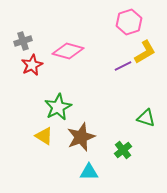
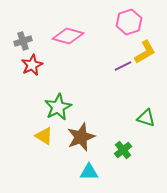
pink diamond: moved 15 px up
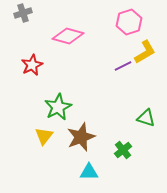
gray cross: moved 28 px up
yellow triangle: rotated 36 degrees clockwise
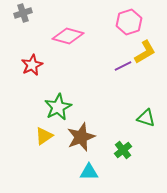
yellow triangle: rotated 18 degrees clockwise
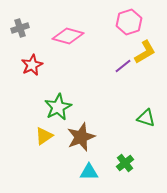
gray cross: moved 3 px left, 15 px down
purple line: rotated 12 degrees counterclockwise
green cross: moved 2 px right, 13 px down
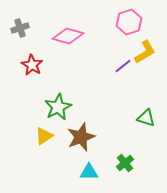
red star: rotated 15 degrees counterclockwise
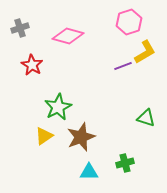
purple line: rotated 18 degrees clockwise
green cross: rotated 24 degrees clockwise
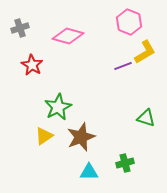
pink hexagon: rotated 20 degrees counterclockwise
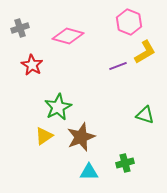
purple line: moved 5 px left
green triangle: moved 1 px left, 3 px up
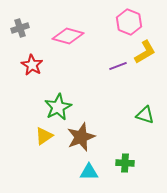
green cross: rotated 18 degrees clockwise
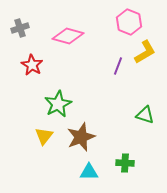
purple line: rotated 48 degrees counterclockwise
green star: moved 3 px up
yellow triangle: rotated 18 degrees counterclockwise
